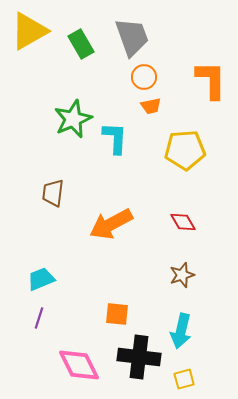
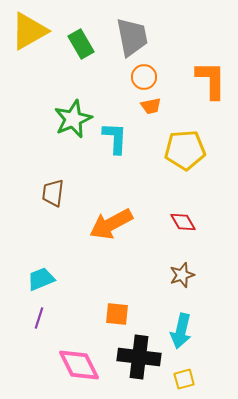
gray trapezoid: rotated 9 degrees clockwise
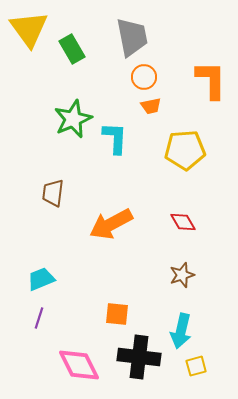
yellow triangle: moved 2 px up; rotated 36 degrees counterclockwise
green rectangle: moved 9 px left, 5 px down
yellow square: moved 12 px right, 13 px up
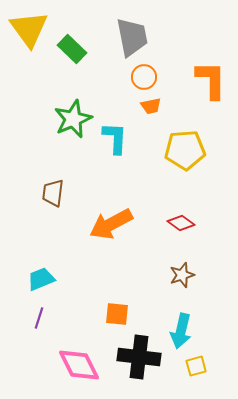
green rectangle: rotated 16 degrees counterclockwise
red diamond: moved 2 px left, 1 px down; rotated 24 degrees counterclockwise
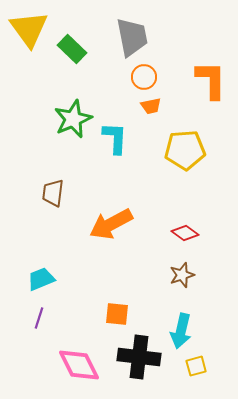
red diamond: moved 4 px right, 10 px down
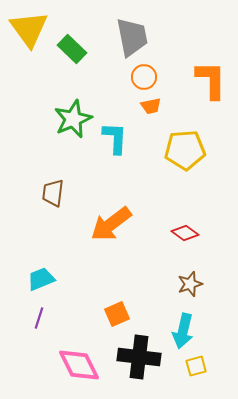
orange arrow: rotated 9 degrees counterclockwise
brown star: moved 8 px right, 9 px down
orange square: rotated 30 degrees counterclockwise
cyan arrow: moved 2 px right
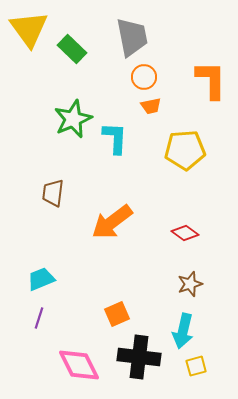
orange arrow: moved 1 px right, 2 px up
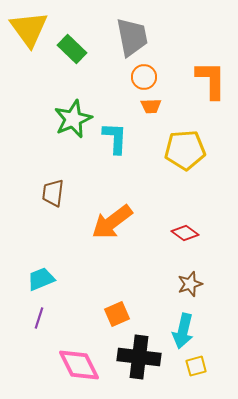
orange trapezoid: rotated 10 degrees clockwise
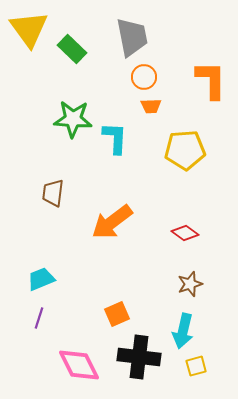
green star: rotated 27 degrees clockwise
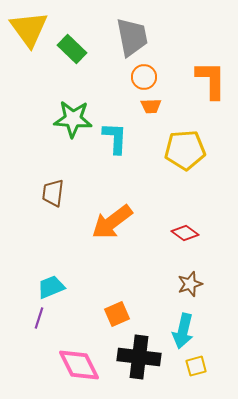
cyan trapezoid: moved 10 px right, 8 px down
